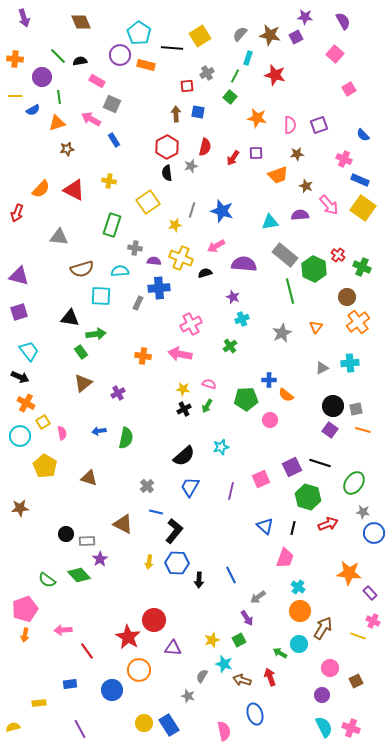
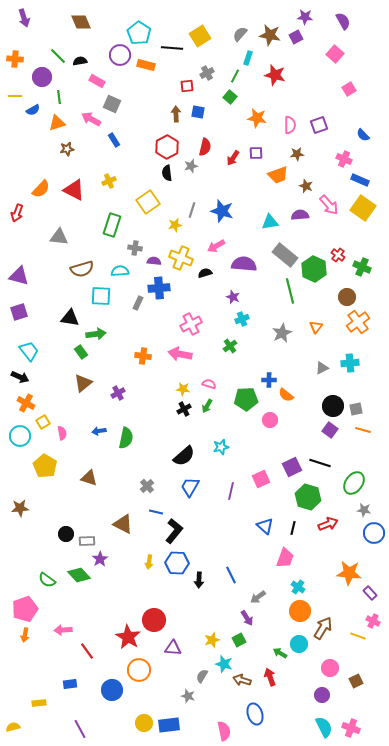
yellow cross at (109, 181): rotated 32 degrees counterclockwise
gray star at (363, 512): moved 1 px right, 2 px up
blue rectangle at (169, 725): rotated 65 degrees counterclockwise
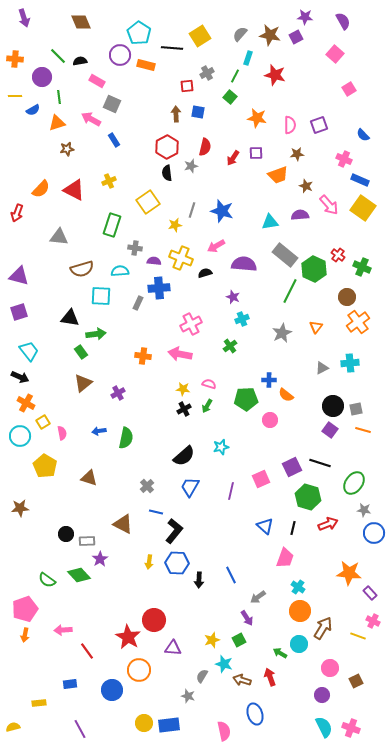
green line at (290, 291): rotated 40 degrees clockwise
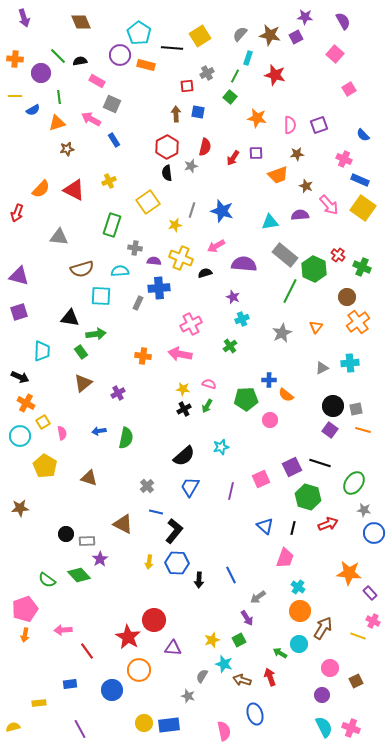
purple circle at (42, 77): moved 1 px left, 4 px up
cyan trapezoid at (29, 351): moved 13 px right; rotated 40 degrees clockwise
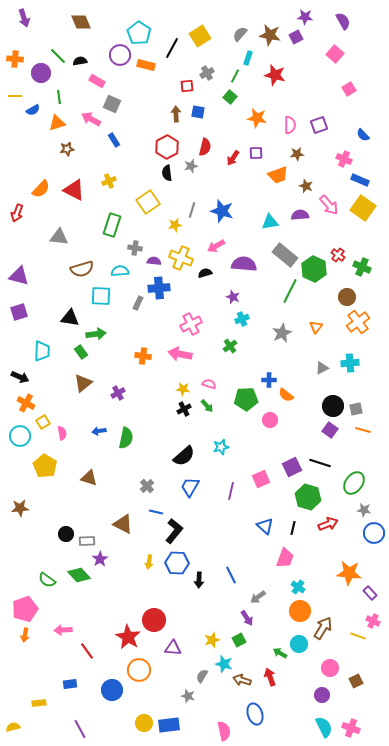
black line at (172, 48): rotated 65 degrees counterclockwise
green arrow at (207, 406): rotated 72 degrees counterclockwise
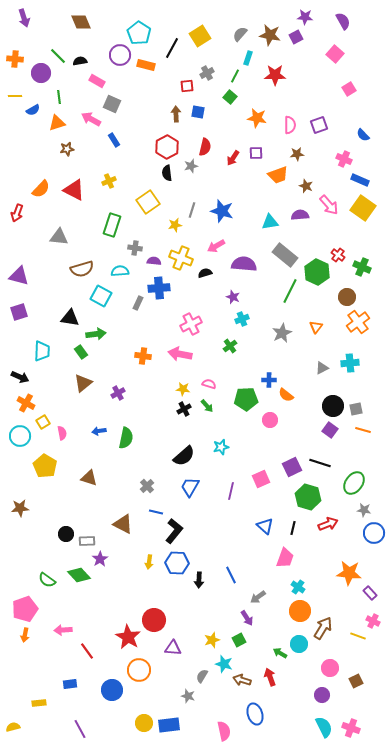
red star at (275, 75): rotated 15 degrees counterclockwise
green hexagon at (314, 269): moved 3 px right, 3 px down
cyan square at (101, 296): rotated 25 degrees clockwise
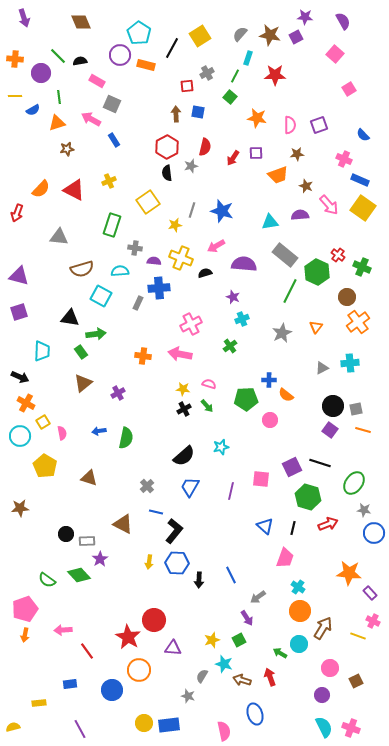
pink square at (261, 479): rotated 30 degrees clockwise
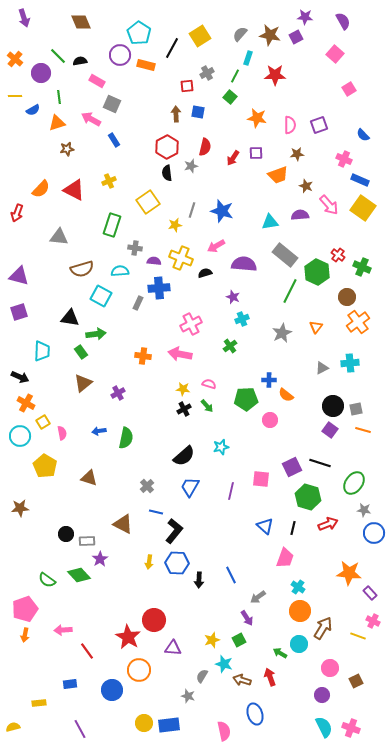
orange cross at (15, 59): rotated 35 degrees clockwise
